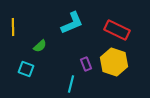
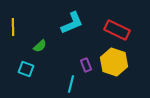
purple rectangle: moved 1 px down
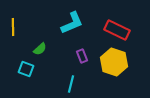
green semicircle: moved 3 px down
purple rectangle: moved 4 px left, 9 px up
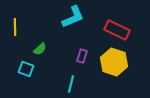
cyan L-shape: moved 1 px right, 6 px up
yellow line: moved 2 px right
purple rectangle: rotated 40 degrees clockwise
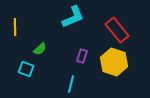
red rectangle: rotated 25 degrees clockwise
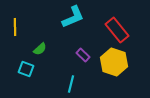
purple rectangle: moved 1 px right, 1 px up; rotated 64 degrees counterclockwise
